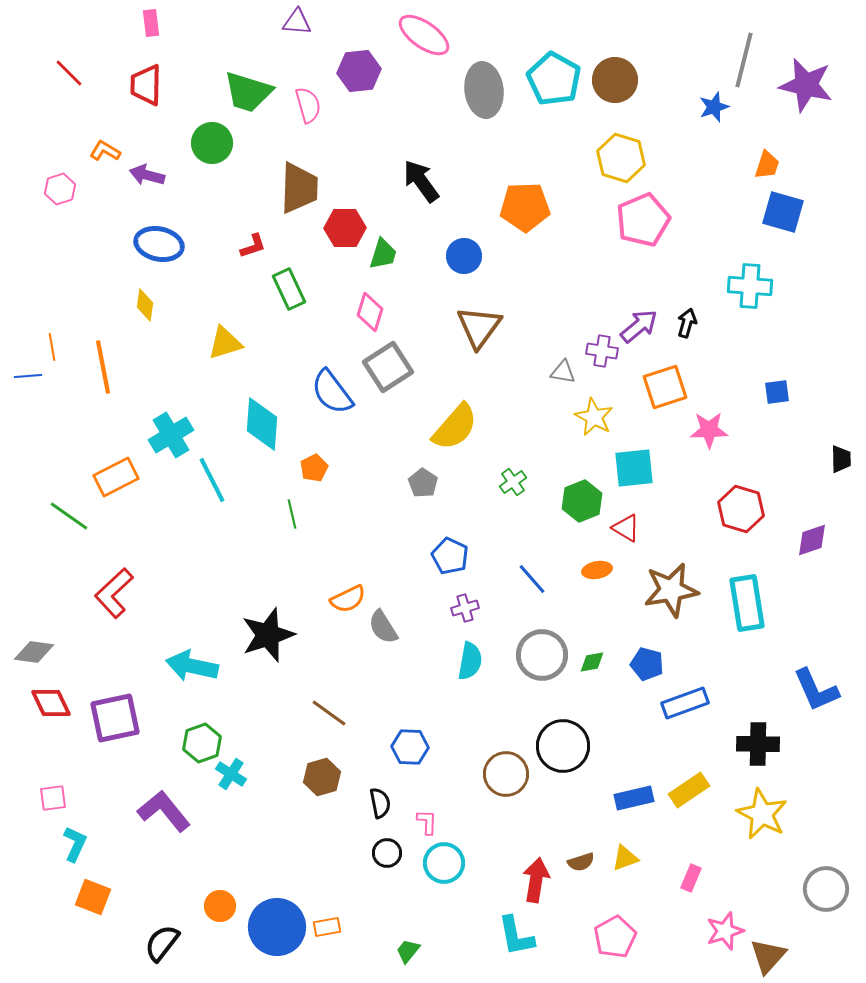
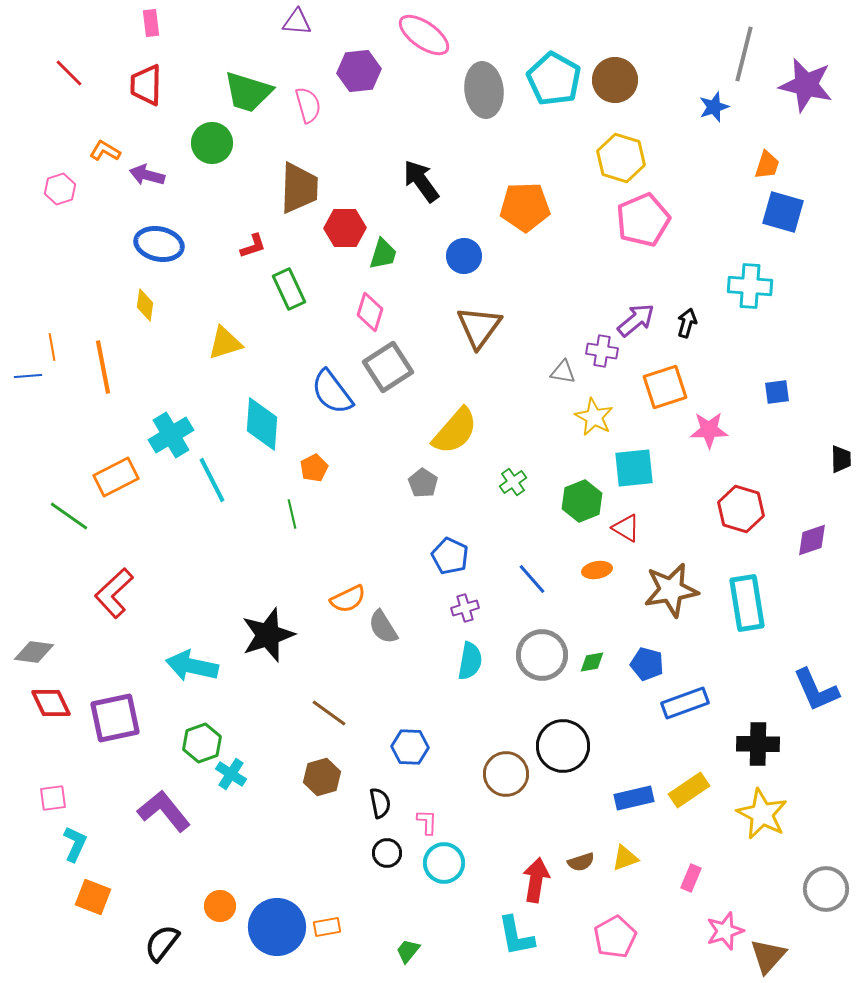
gray line at (744, 60): moved 6 px up
purple arrow at (639, 326): moved 3 px left, 6 px up
yellow semicircle at (455, 427): moved 4 px down
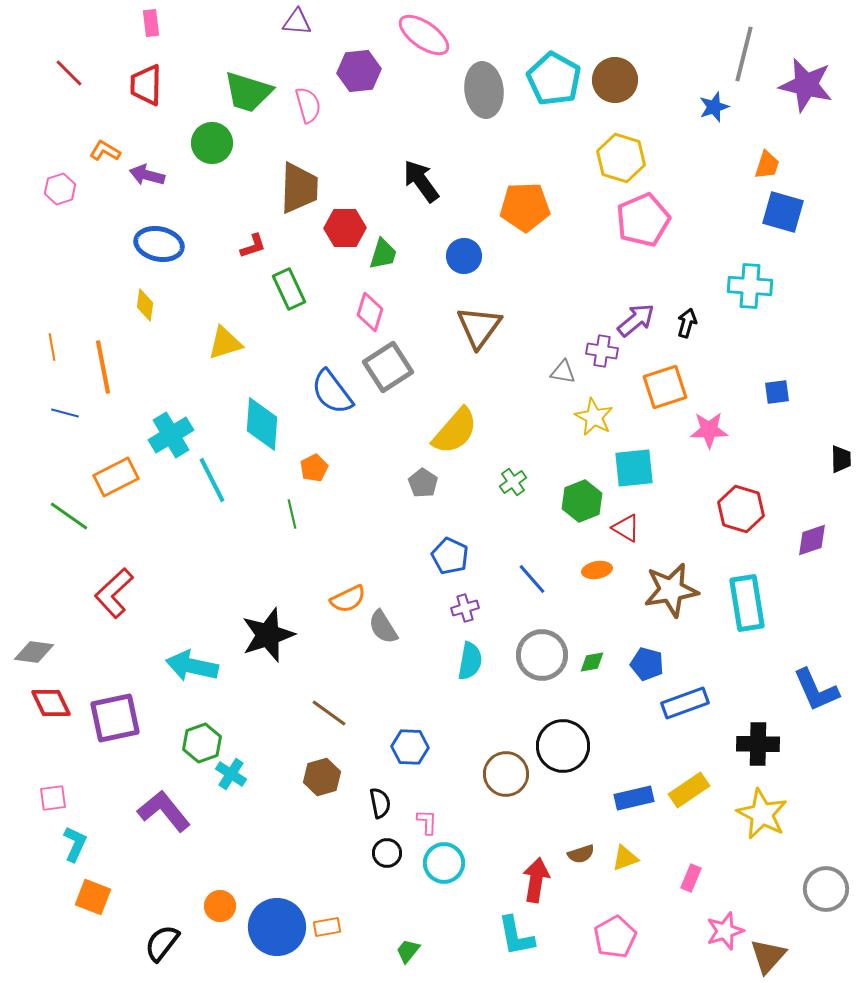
blue line at (28, 376): moved 37 px right, 37 px down; rotated 20 degrees clockwise
brown semicircle at (581, 862): moved 8 px up
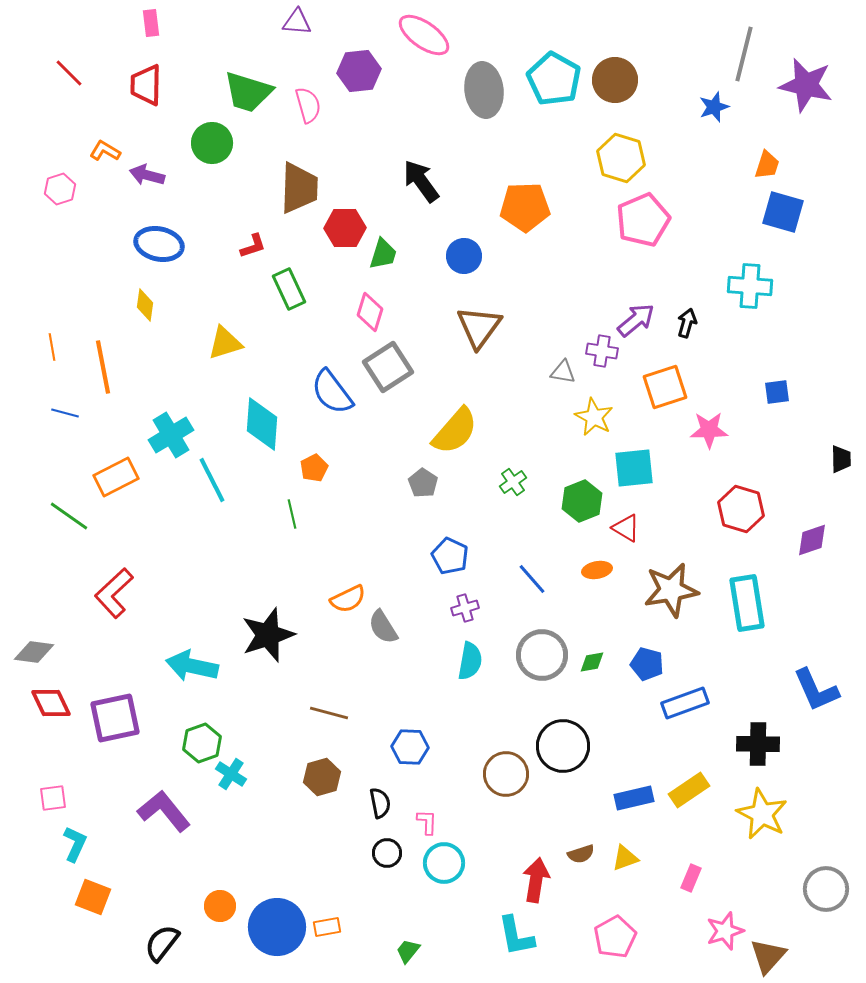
brown line at (329, 713): rotated 21 degrees counterclockwise
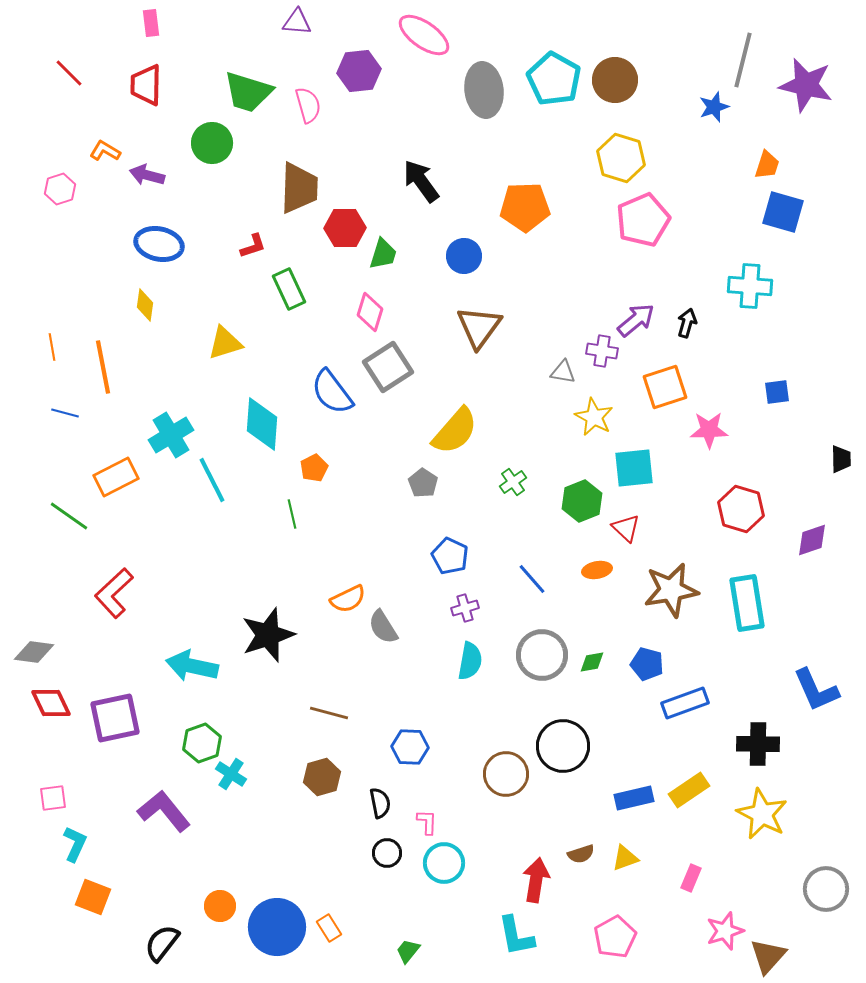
gray line at (744, 54): moved 1 px left, 6 px down
red triangle at (626, 528): rotated 12 degrees clockwise
orange rectangle at (327, 927): moved 2 px right, 1 px down; rotated 68 degrees clockwise
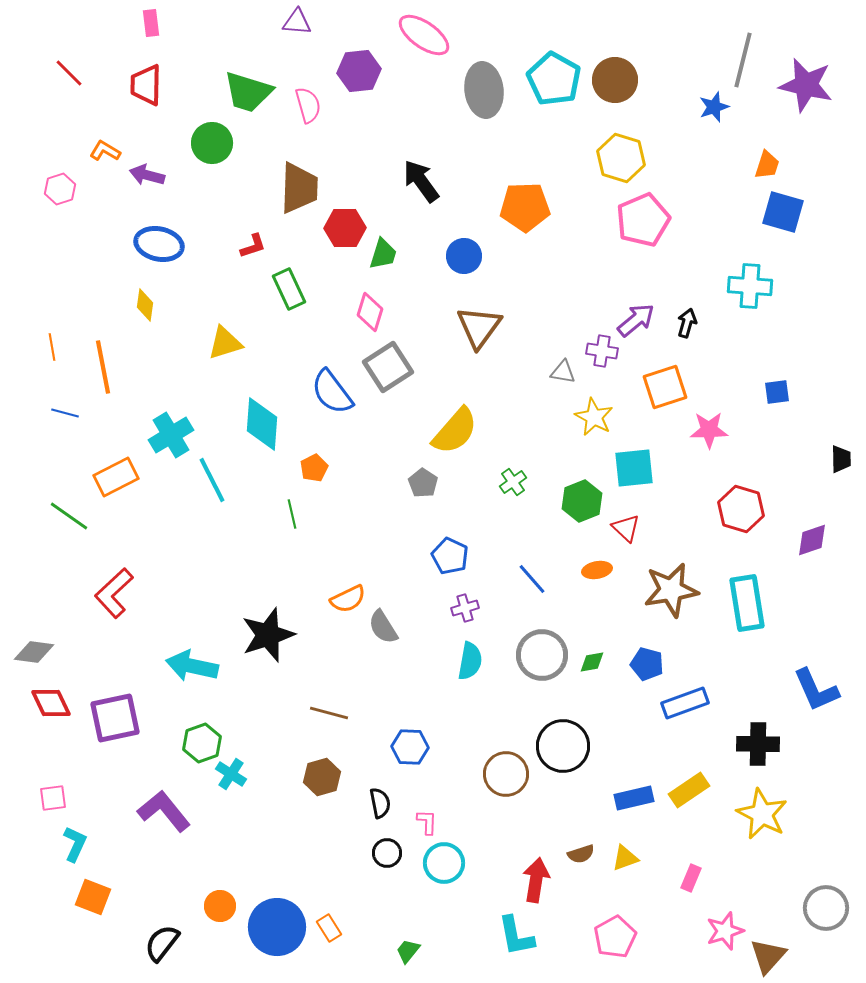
gray circle at (826, 889): moved 19 px down
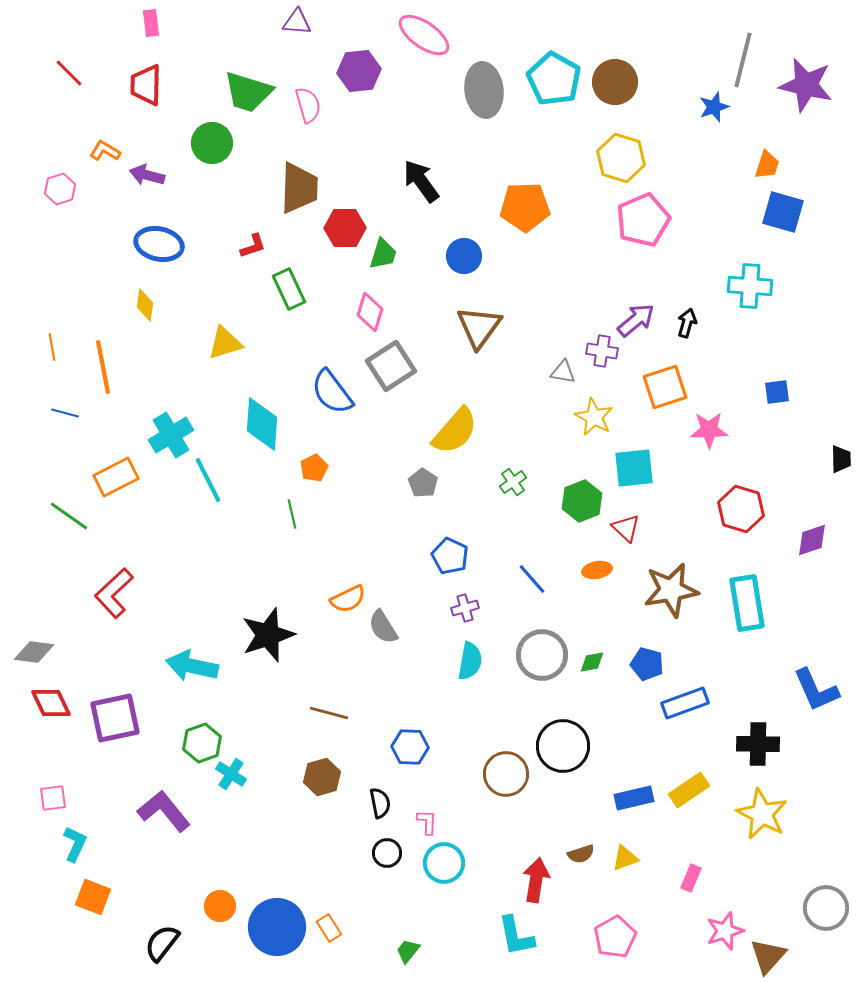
brown circle at (615, 80): moved 2 px down
gray square at (388, 367): moved 3 px right, 1 px up
cyan line at (212, 480): moved 4 px left
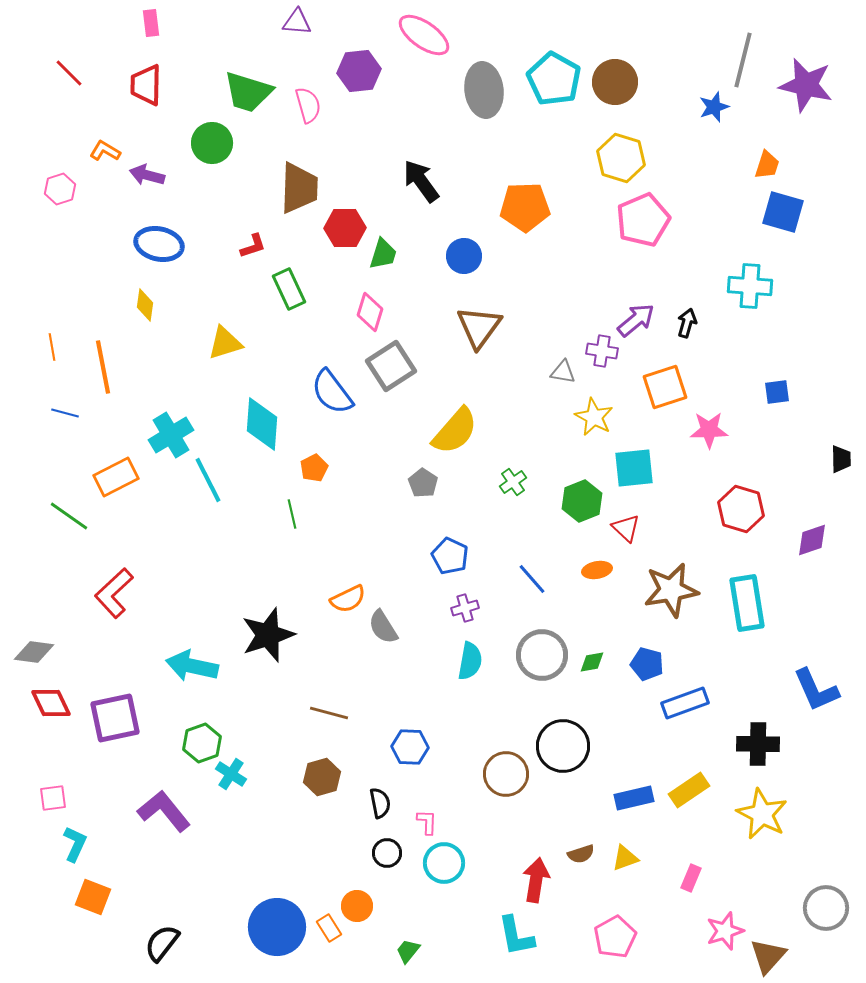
orange circle at (220, 906): moved 137 px right
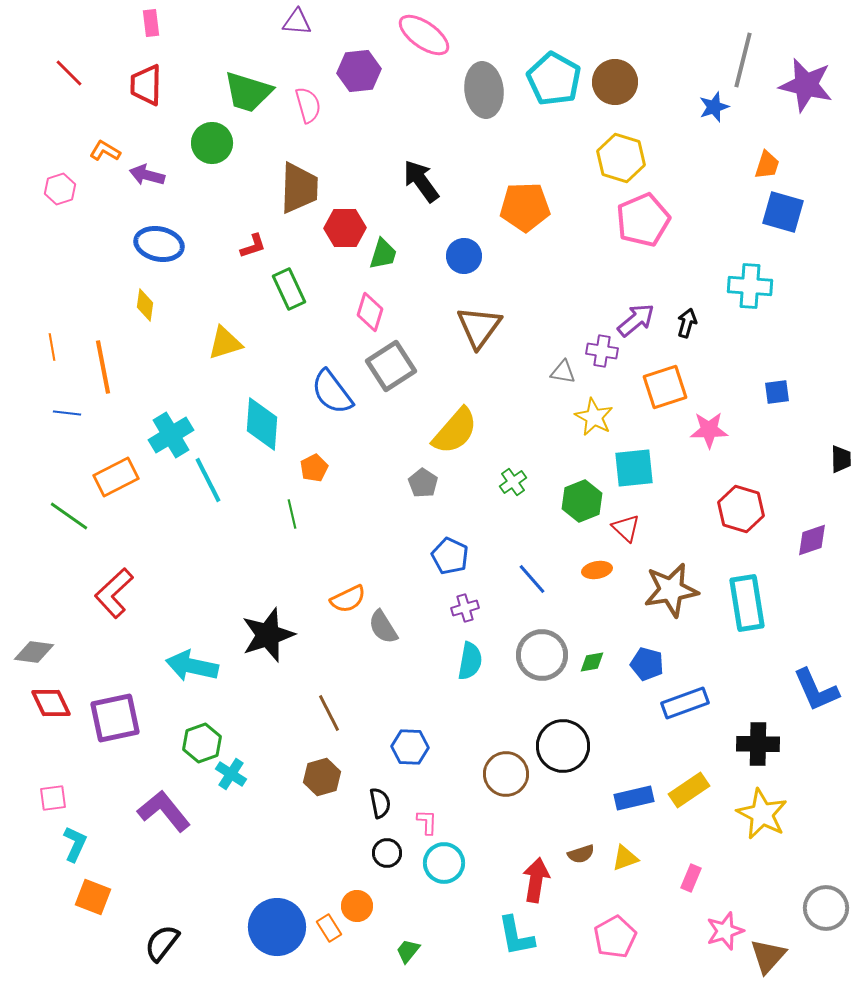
blue line at (65, 413): moved 2 px right; rotated 8 degrees counterclockwise
brown line at (329, 713): rotated 48 degrees clockwise
